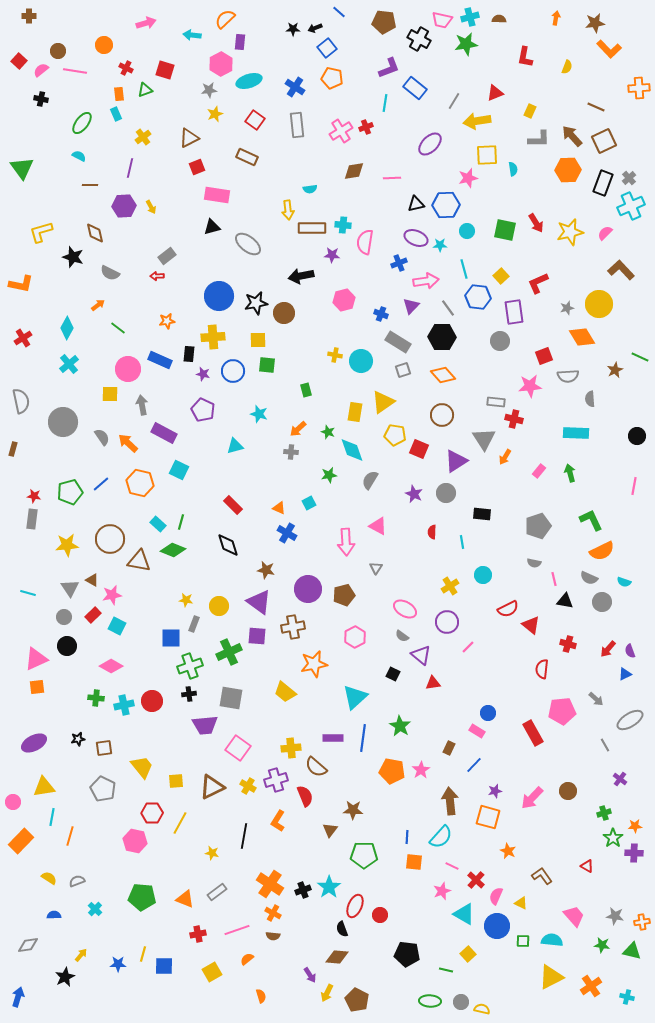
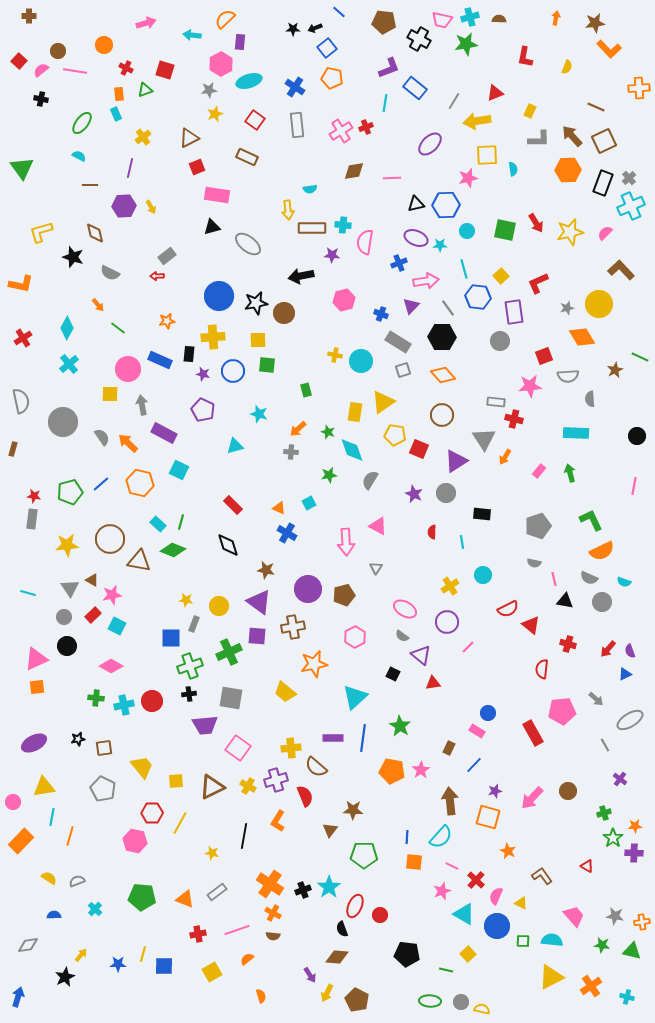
orange arrow at (98, 305): rotated 88 degrees clockwise
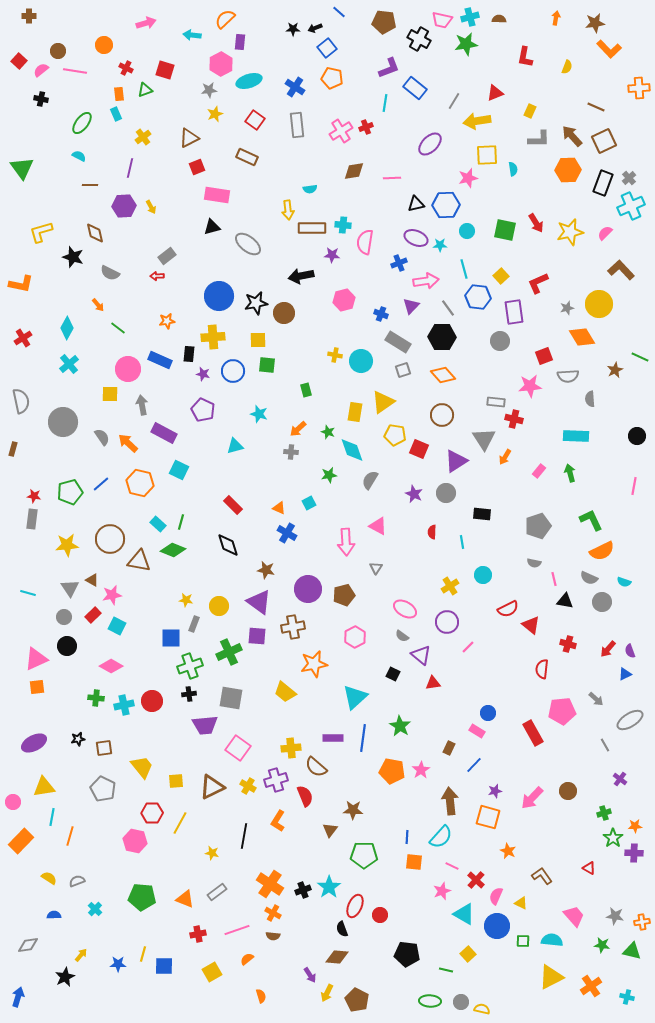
cyan rectangle at (576, 433): moved 3 px down
red triangle at (587, 866): moved 2 px right, 2 px down
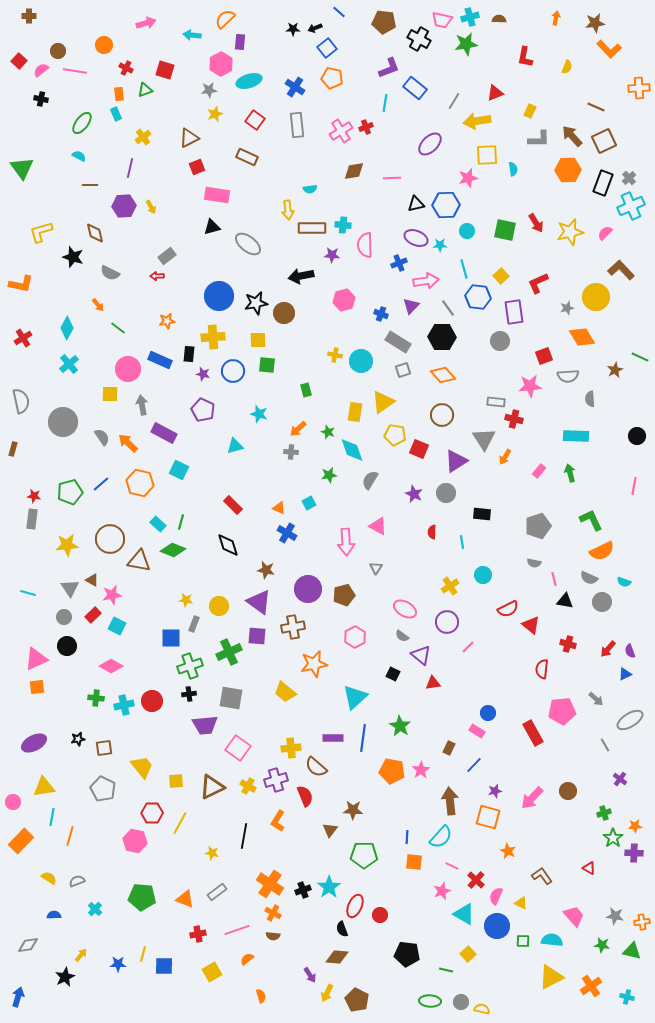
pink semicircle at (365, 242): moved 3 px down; rotated 10 degrees counterclockwise
yellow circle at (599, 304): moved 3 px left, 7 px up
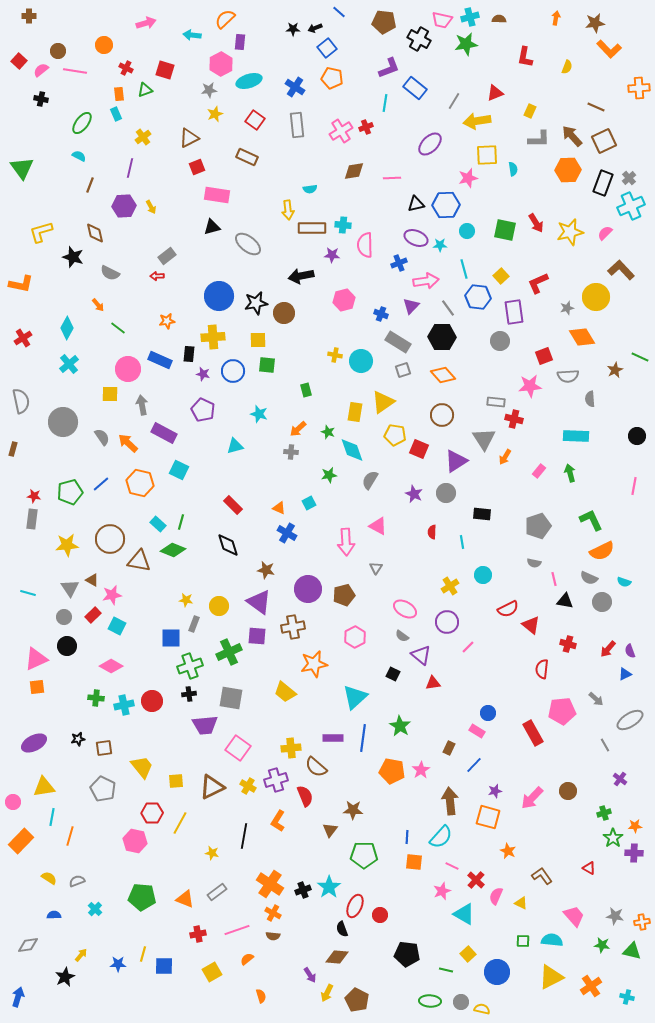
brown line at (90, 185): rotated 70 degrees counterclockwise
blue circle at (497, 926): moved 46 px down
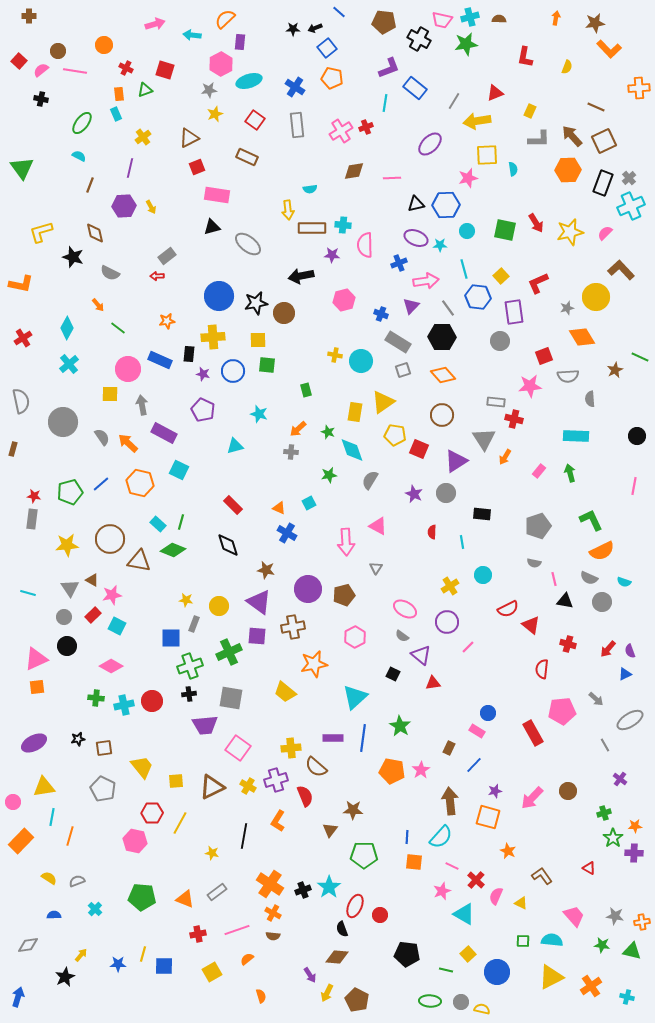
pink arrow at (146, 23): moved 9 px right, 1 px down
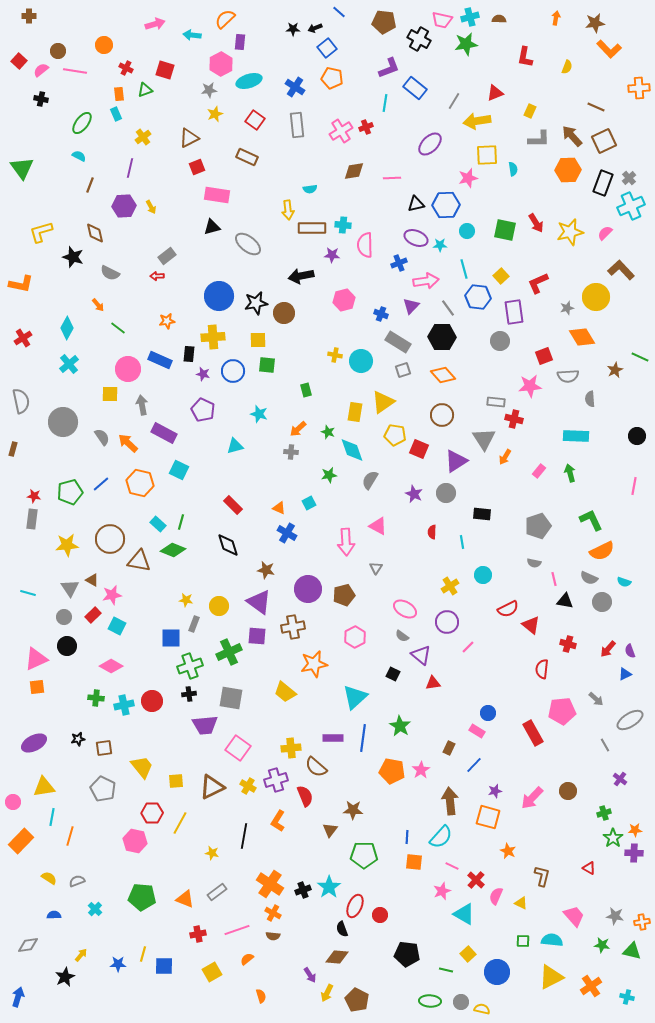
orange star at (635, 826): moved 4 px down
brown L-shape at (542, 876): rotated 50 degrees clockwise
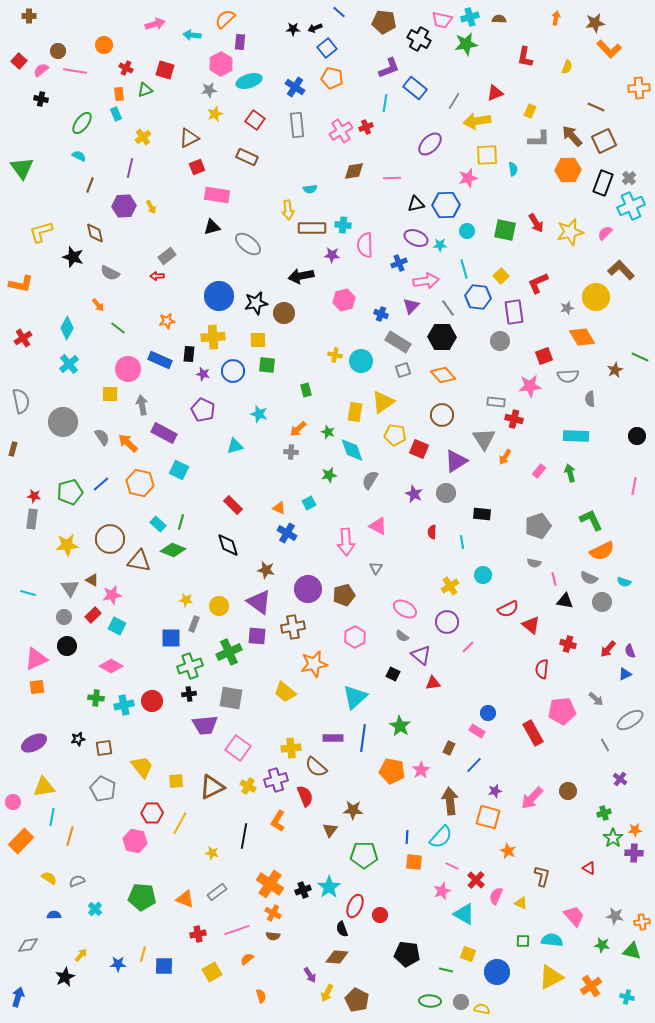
yellow square at (468, 954): rotated 28 degrees counterclockwise
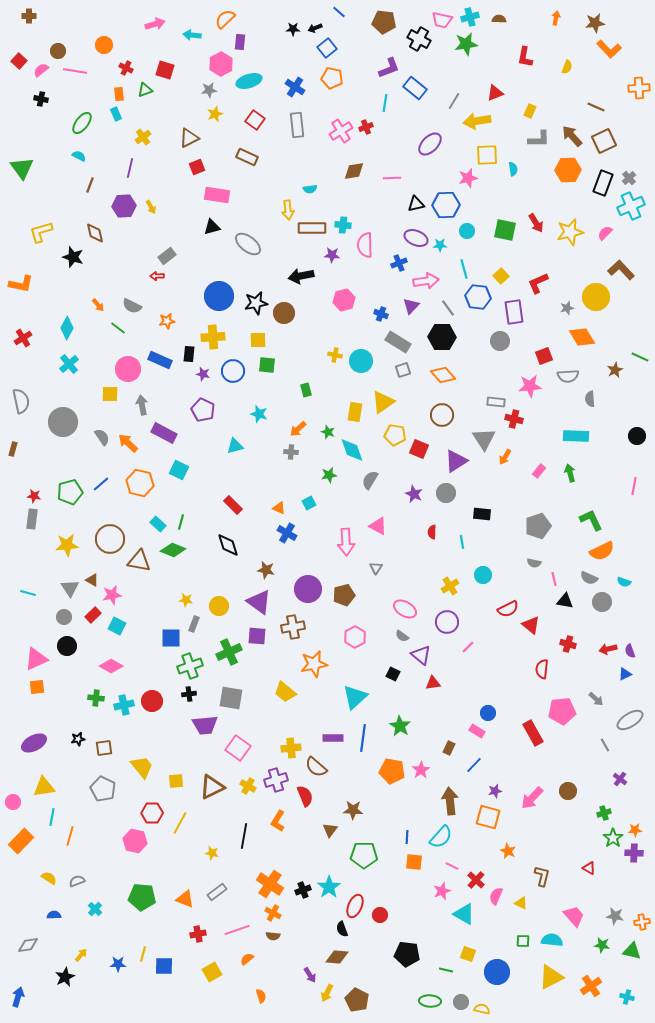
gray semicircle at (110, 273): moved 22 px right, 33 px down
red arrow at (608, 649): rotated 36 degrees clockwise
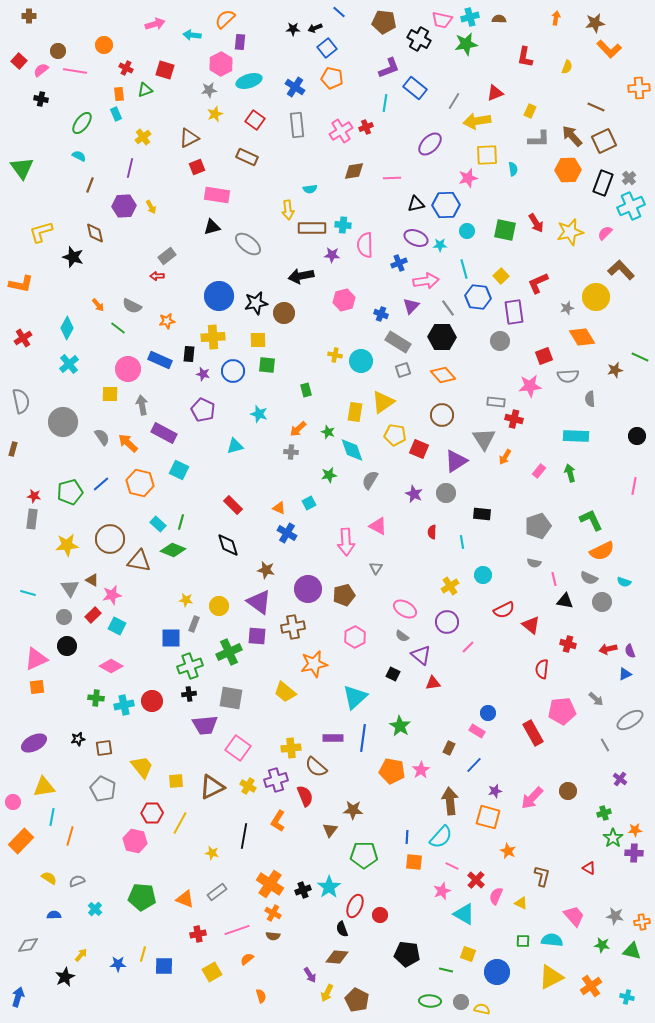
brown star at (615, 370): rotated 14 degrees clockwise
red semicircle at (508, 609): moved 4 px left, 1 px down
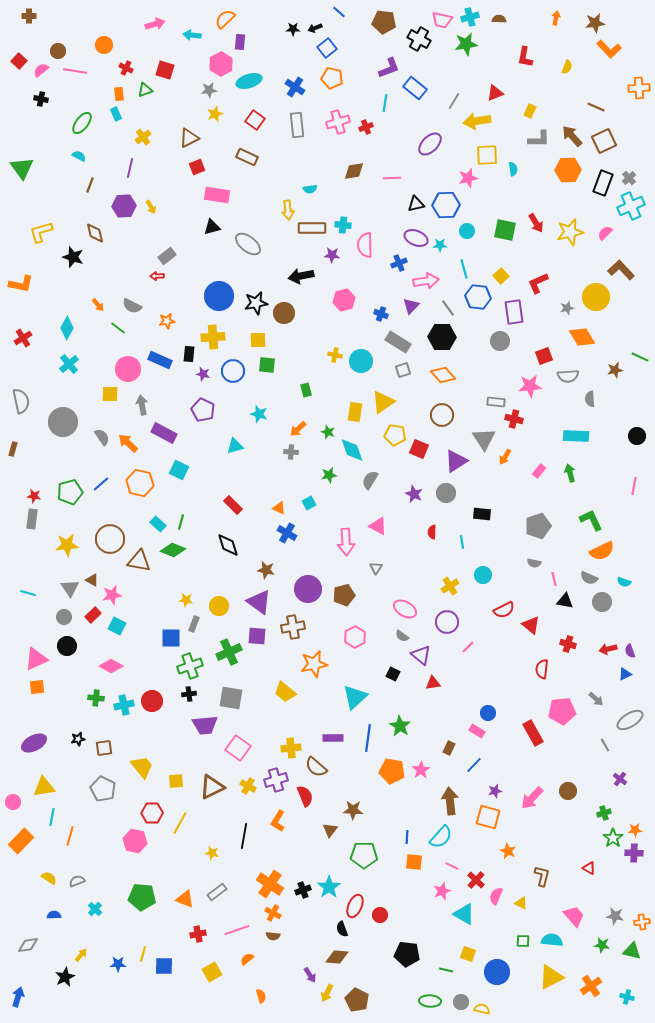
pink cross at (341, 131): moved 3 px left, 9 px up; rotated 15 degrees clockwise
blue line at (363, 738): moved 5 px right
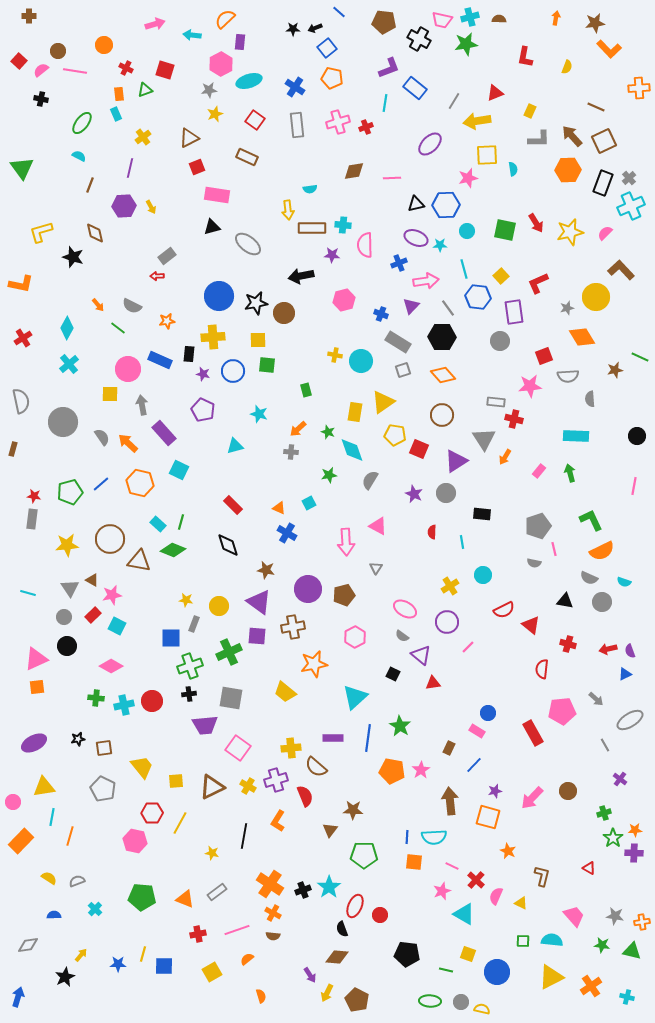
purple rectangle at (164, 433): rotated 20 degrees clockwise
pink line at (554, 579): moved 30 px up
cyan semicircle at (441, 837): moved 7 px left; rotated 45 degrees clockwise
